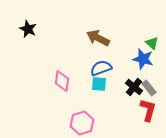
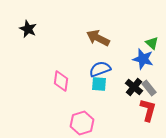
blue semicircle: moved 1 px left, 1 px down
pink diamond: moved 1 px left
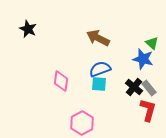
pink hexagon: rotated 10 degrees counterclockwise
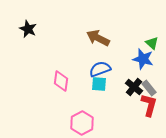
red L-shape: moved 1 px right, 5 px up
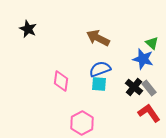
red L-shape: moved 8 px down; rotated 50 degrees counterclockwise
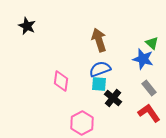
black star: moved 1 px left, 3 px up
brown arrow: moved 1 px right, 2 px down; rotated 45 degrees clockwise
black cross: moved 21 px left, 11 px down
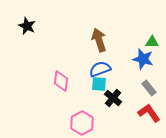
green triangle: moved 1 px up; rotated 40 degrees counterclockwise
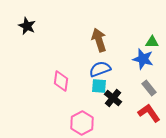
cyan square: moved 2 px down
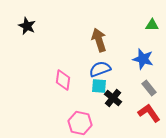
green triangle: moved 17 px up
pink diamond: moved 2 px right, 1 px up
pink hexagon: moved 2 px left; rotated 20 degrees counterclockwise
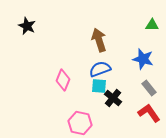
pink diamond: rotated 15 degrees clockwise
